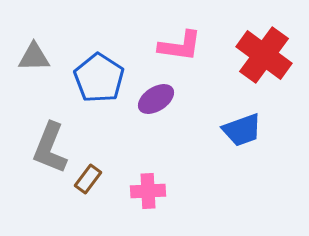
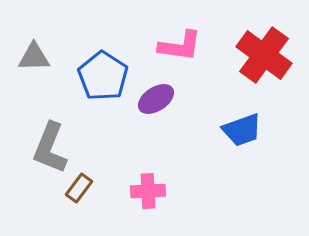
blue pentagon: moved 4 px right, 2 px up
brown rectangle: moved 9 px left, 9 px down
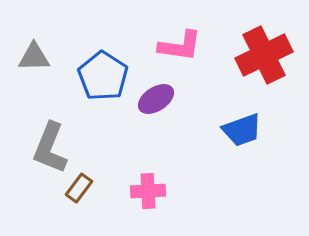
red cross: rotated 28 degrees clockwise
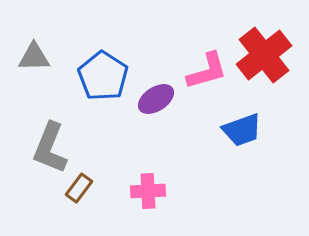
pink L-shape: moved 27 px right, 25 px down; rotated 24 degrees counterclockwise
red cross: rotated 12 degrees counterclockwise
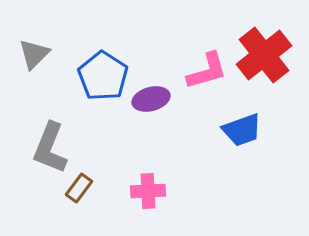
gray triangle: moved 3 px up; rotated 44 degrees counterclockwise
purple ellipse: moved 5 px left; rotated 18 degrees clockwise
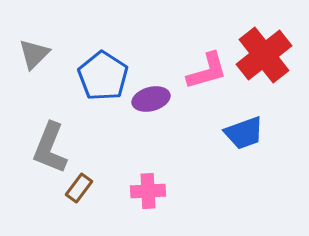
blue trapezoid: moved 2 px right, 3 px down
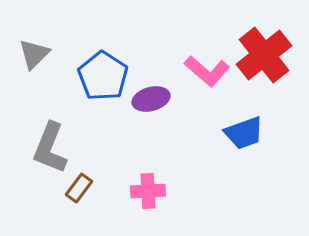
pink L-shape: rotated 57 degrees clockwise
